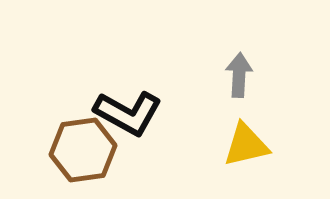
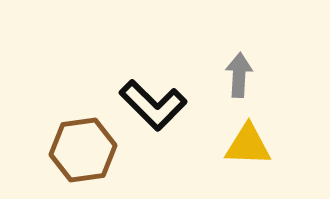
black L-shape: moved 25 px right, 8 px up; rotated 16 degrees clockwise
yellow triangle: moved 2 px right; rotated 15 degrees clockwise
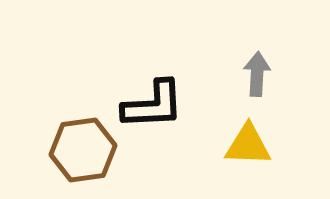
gray arrow: moved 18 px right, 1 px up
black L-shape: rotated 48 degrees counterclockwise
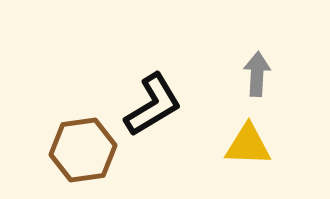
black L-shape: rotated 28 degrees counterclockwise
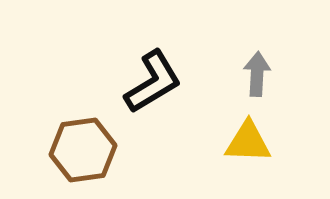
black L-shape: moved 23 px up
yellow triangle: moved 3 px up
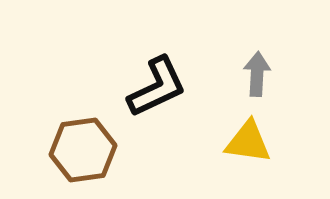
black L-shape: moved 4 px right, 5 px down; rotated 6 degrees clockwise
yellow triangle: rotated 6 degrees clockwise
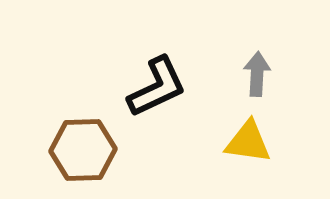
brown hexagon: rotated 6 degrees clockwise
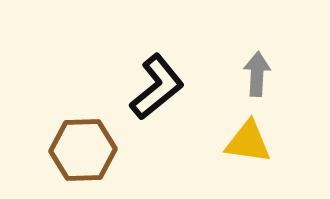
black L-shape: rotated 14 degrees counterclockwise
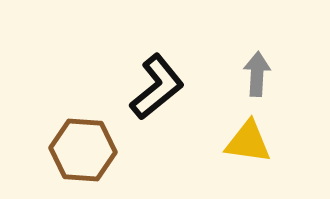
brown hexagon: rotated 6 degrees clockwise
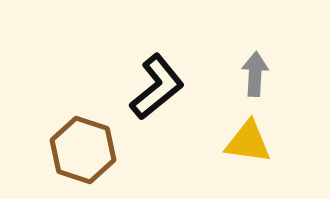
gray arrow: moved 2 px left
brown hexagon: rotated 14 degrees clockwise
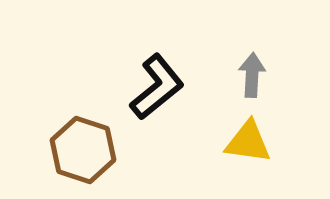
gray arrow: moved 3 px left, 1 px down
